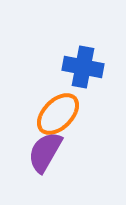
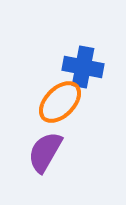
orange ellipse: moved 2 px right, 12 px up
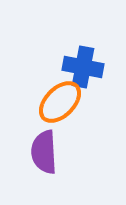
purple semicircle: moved 1 px left; rotated 33 degrees counterclockwise
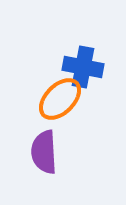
orange ellipse: moved 3 px up
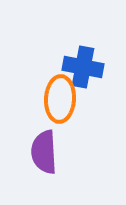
orange ellipse: rotated 42 degrees counterclockwise
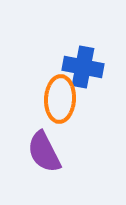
purple semicircle: rotated 24 degrees counterclockwise
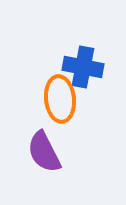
orange ellipse: rotated 9 degrees counterclockwise
